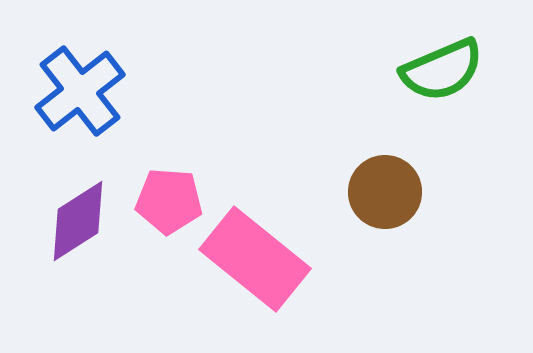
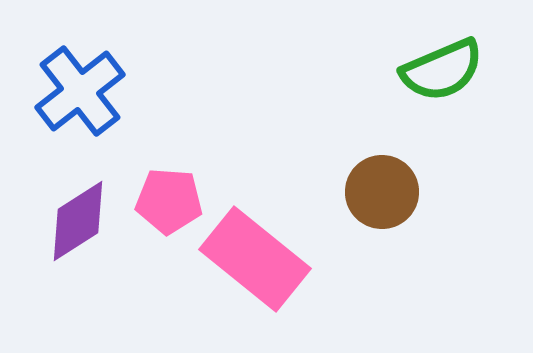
brown circle: moved 3 px left
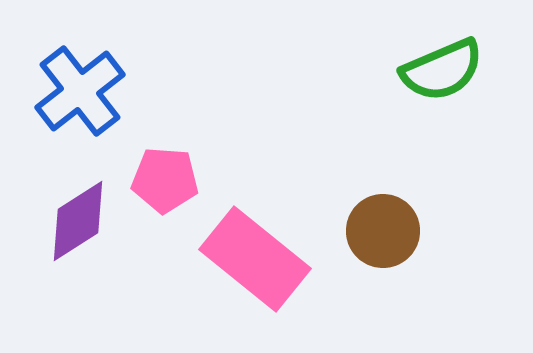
brown circle: moved 1 px right, 39 px down
pink pentagon: moved 4 px left, 21 px up
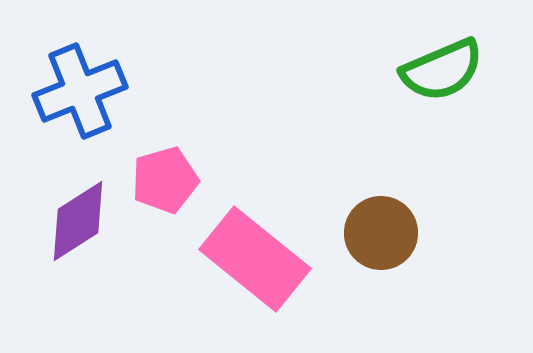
blue cross: rotated 16 degrees clockwise
pink pentagon: rotated 20 degrees counterclockwise
brown circle: moved 2 px left, 2 px down
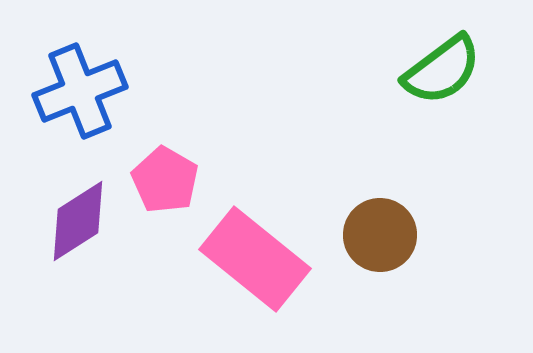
green semicircle: rotated 14 degrees counterclockwise
pink pentagon: rotated 26 degrees counterclockwise
brown circle: moved 1 px left, 2 px down
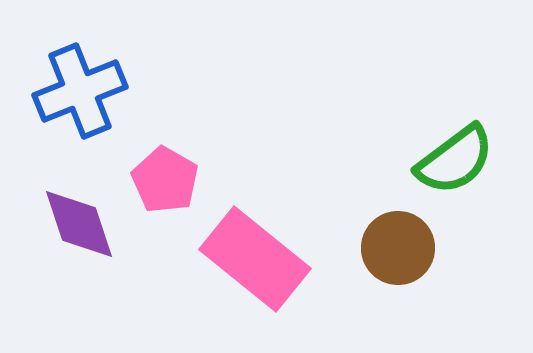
green semicircle: moved 13 px right, 90 px down
purple diamond: moved 1 px right, 3 px down; rotated 76 degrees counterclockwise
brown circle: moved 18 px right, 13 px down
